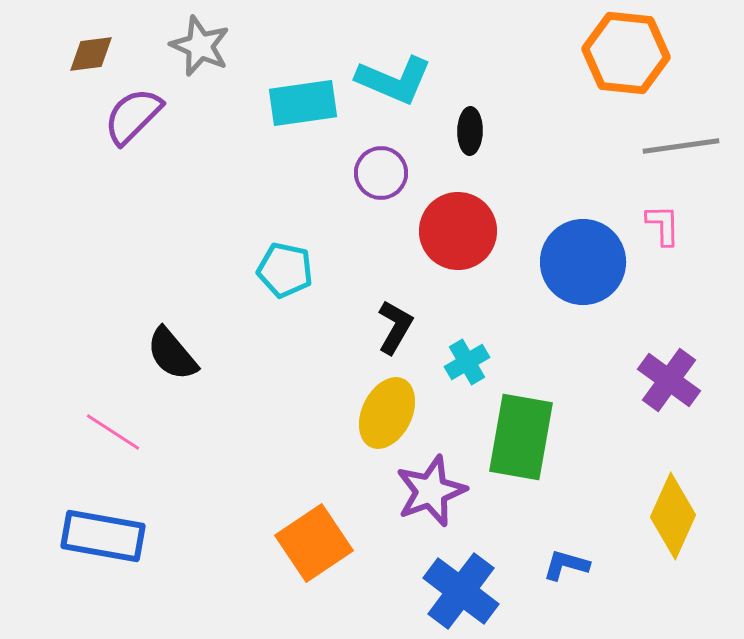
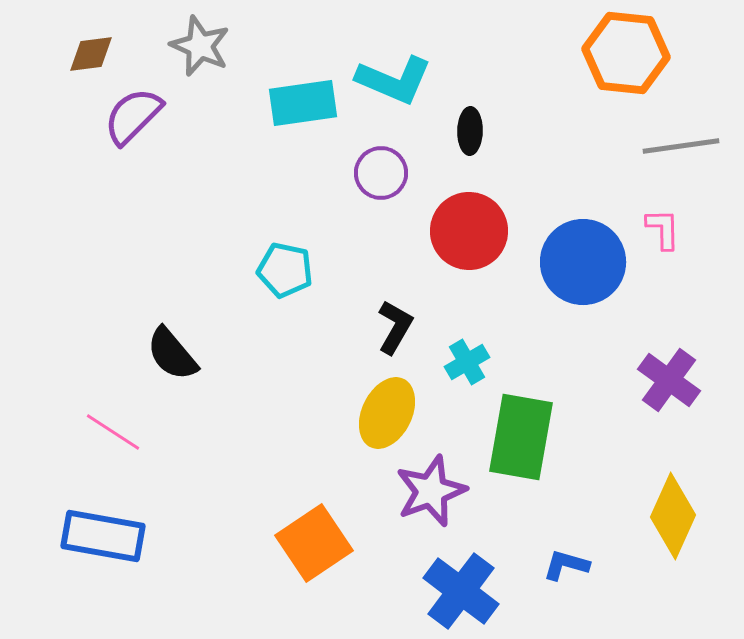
pink L-shape: moved 4 px down
red circle: moved 11 px right
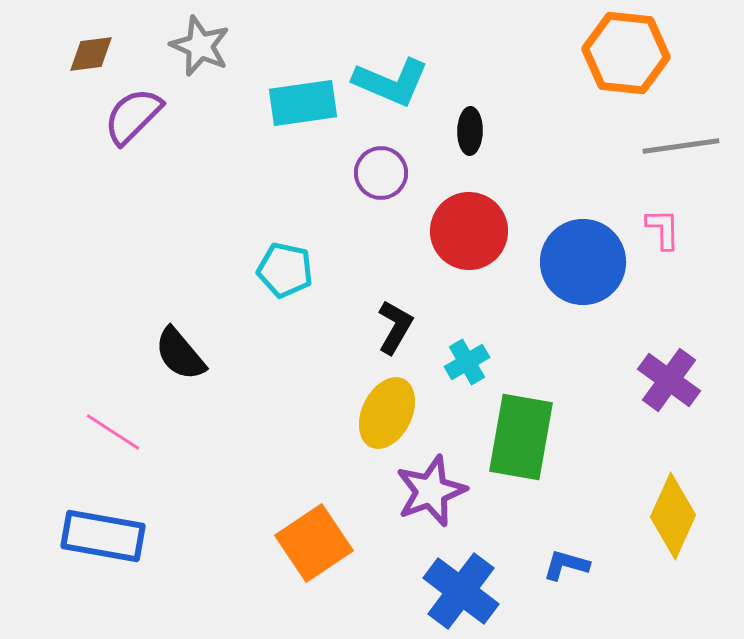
cyan L-shape: moved 3 px left, 2 px down
black semicircle: moved 8 px right
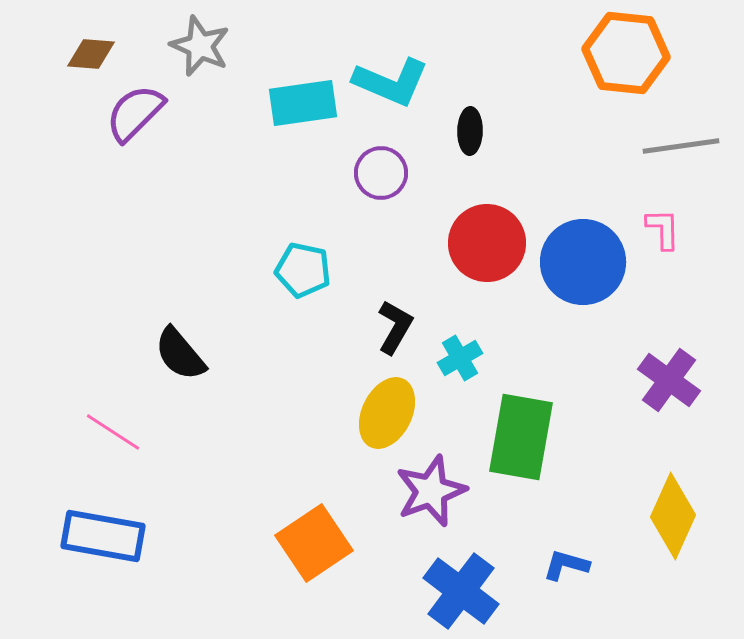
brown diamond: rotated 12 degrees clockwise
purple semicircle: moved 2 px right, 3 px up
red circle: moved 18 px right, 12 px down
cyan pentagon: moved 18 px right
cyan cross: moved 7 px left, 4 px up
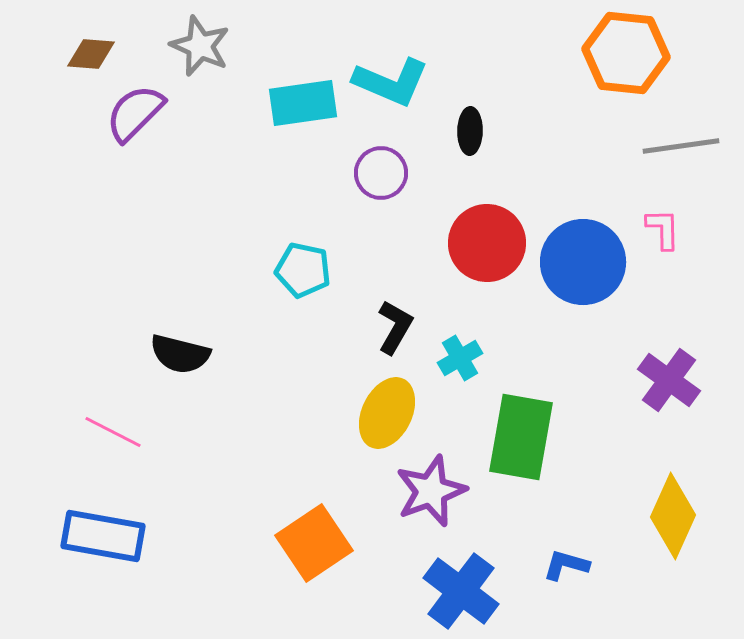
black semicircle: rotated 36 degrees counterclockwise
pink line: rotated 6 degrees counterclockwise
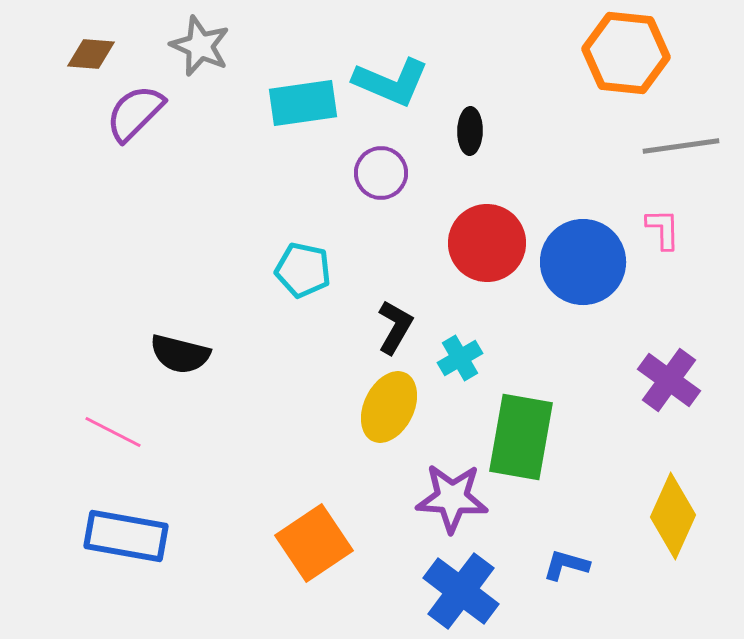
yellow ellipse: moved 2 px right, 6 px up
purple star: moved 21 px right, 7 px down; rotated 24 degrees clockwise
blue rectangle: moved 23 px right
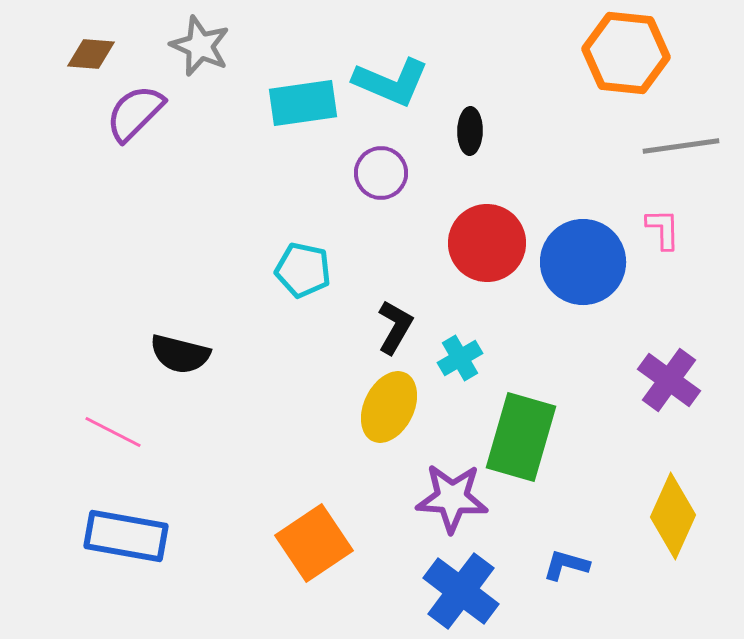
green rectangle: rotated 6 degrees clockwise
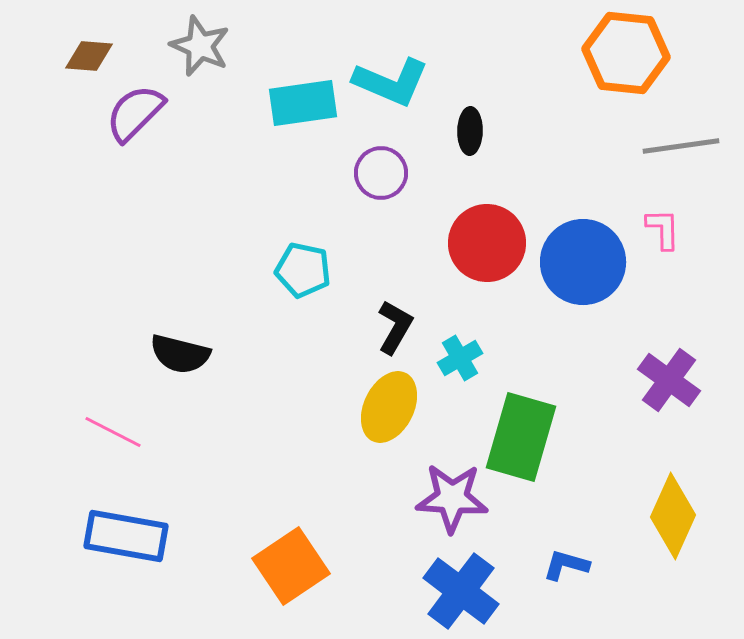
brown diamond: moved 2 px left, 2 px down
orange square: moved 23 px left, 23 px down
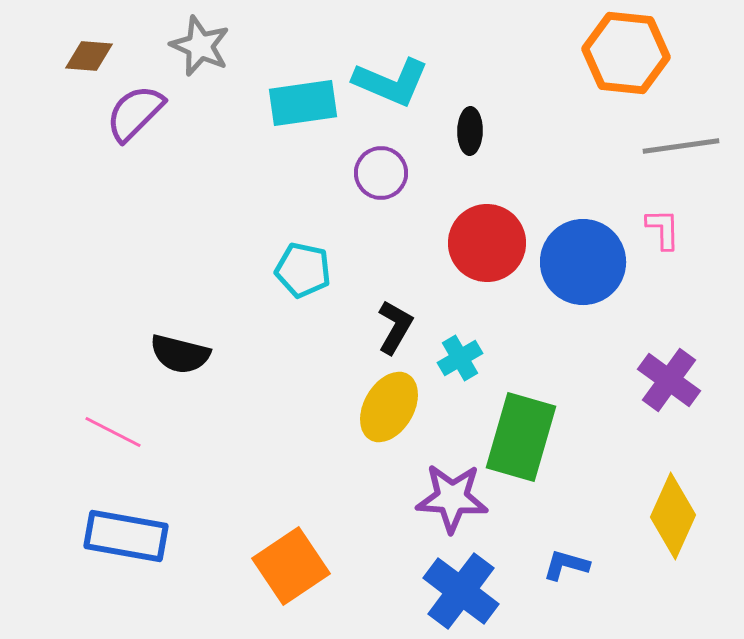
yellow ellipse: rotated 4 degrees clockwise
